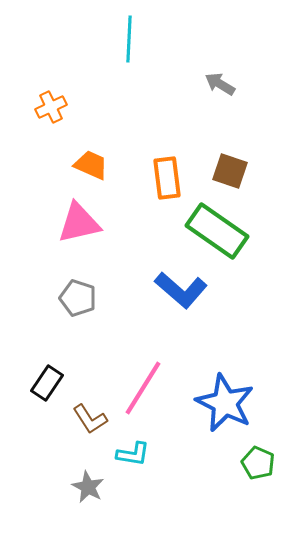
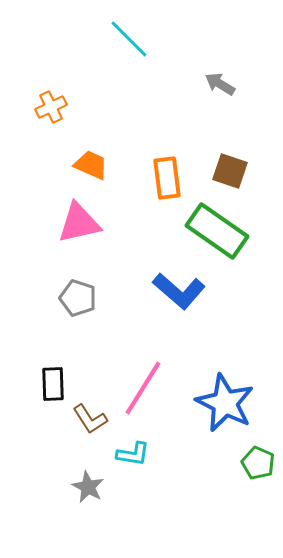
cyan line: rotated 48 degrees counterclockwise
blue L-shape: moved 2 px left, 1 px down
black rectangle: moved 6 px right, 1 px down; rotated 36 degrees counterclockwise
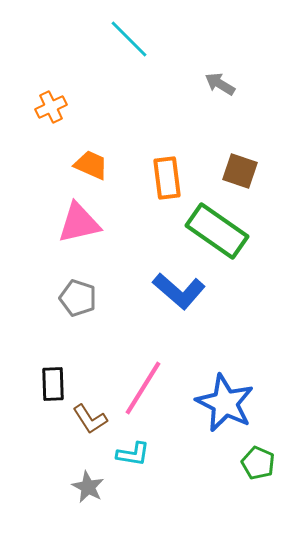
brown square: moved 10 px right
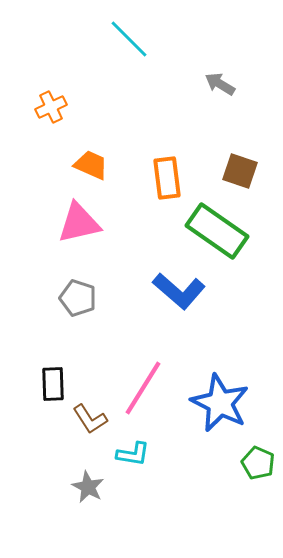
blue star: moved 5 px left
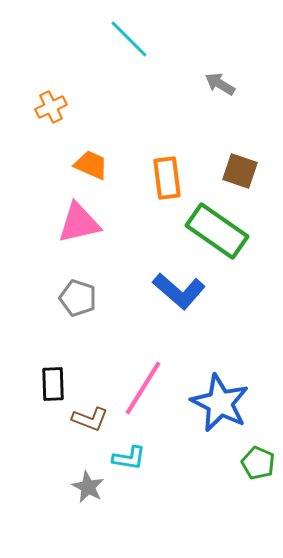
brown L-shape: rotated 36 degrees counterclockwise
cyan L-shape: moved 4 px left, 4 px down
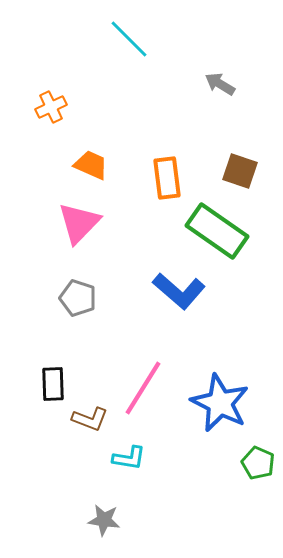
pink triangle: rotated 33 degrees counterclockwise
gray star: moved 16 px right, 33 px down; rotated 20 degrees counterclockwise
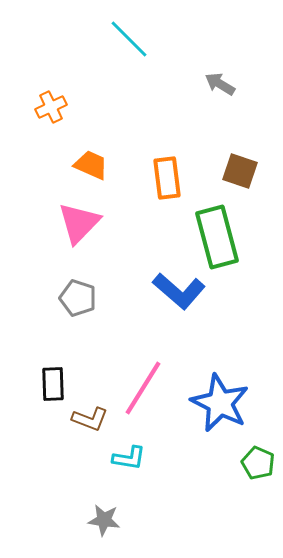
green rectangle: moved 6 px down; rotated 40 degrees clockwise
